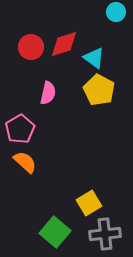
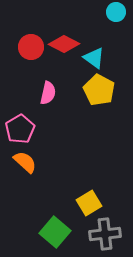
red diamond: rotated 44 degrees clockwise
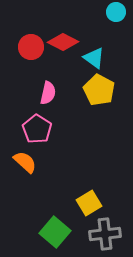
red diamond: moved 1 px left, 2 px up
pink pentagon: moved 17 px right; rotated 8 degrees counterclockwise
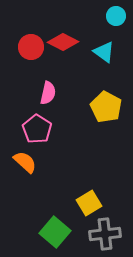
cyan circle: moved 4 px down
cyan triangle: moved 10 px right, 6 px up
yellow pentagon: moved 7 px right, 17 px down
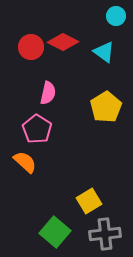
yellow pentagon: rotated 12 degrees clockwise
yellow square: moved 2 px up
